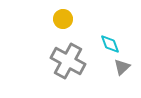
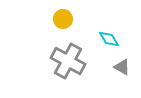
cyan diamond: moved 1 px left, 5 px up; rotated 10 degrees counterclockwise
gray triangle: rotated 48 degrees counterclockwise
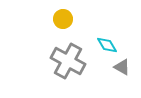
cyan diamond: moved 2 px left, 6 px down
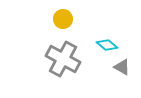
cyan diamond: rotated 20 degrees counterclockwise
gray cross: moved 5 px left, 2 px up
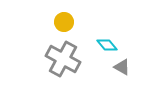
yellow circle: moved 1 px right, 3 px down
cyan diamond: rotated 10 degrees clockwise
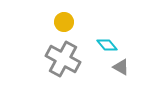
gray triangle: moved 1 px left
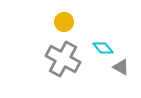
cyan diamond: moved 4 px left, 3 px down
